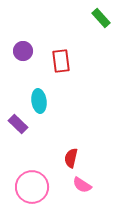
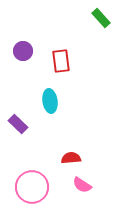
cyan ellipse: moved 11 px right
red semicircle: rotated 72 degrees clockwise
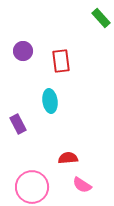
purple rectangle: rotated 18 degrees clockwise
red semicircle: moved 3 px left
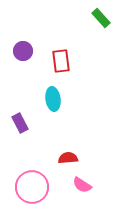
cyan ellipse: moved 3 px right, 2 px up
purple rectangle: moved 2 px right, 1 px up
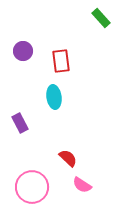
cyan ellipse: moved 1 px right, 2 px up
red semicircle: rotated 48 degrees clockwise
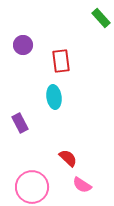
purple circle: moved 6 px up
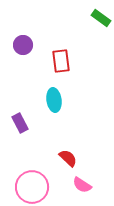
green rectangle: rotated 12 degrees counterclockwise
cyan ellipse: moved 3 px down
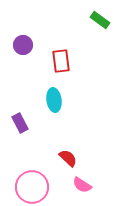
green rectangle: moved 1 px left, 2 px down
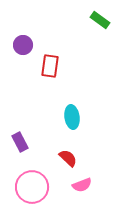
red rectangle: moved 11 px left, 5 px down; rotated 15 degrees clockwise
cyan ellipse: moved 18 px right, 17 px down
purple rectangle: moved 19 px down
pink semicircle: rotated 54 degrees counterclockwise
